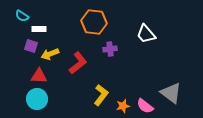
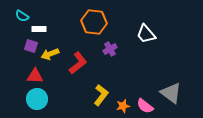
purple cross: rotated 24 degrees counterclockwise
red triangle: moved 4 px left
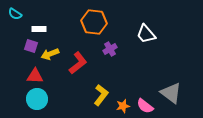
cyan semicircle: moved 7 px left, 2 px up
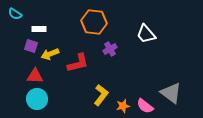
red L-shape: rotated 25 degrees clockwise
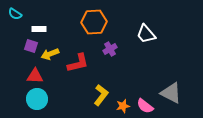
orange hexagon: rotated 10 degrees counterclockwise
gray triangle: rotated 10 degrees counterclockwise
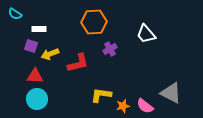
yellow L-shape: rotated 120 degrees counterclockwise
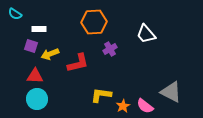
gray triangle: moved 1 px up
orange star: rotated 16 degrees counterclockwise
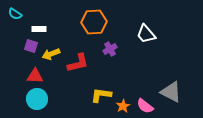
yellow arrow: moved 1 px right
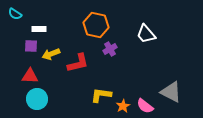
orange hexagon: moved 2 px right, 3 px down; rotated 15 degrees clockwise
purple square: rotated 16 degrees counterclockwise
red triangle: moved 5 px left
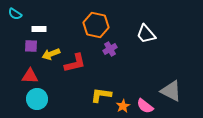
red L-shape: moved 3 px left
gray triangle: moved 1 px up
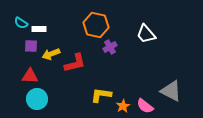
cyan semicircle: moved 6 px right, 9 px down
purple cross: moved 2 px up
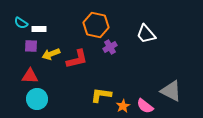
red L-shape: moved 2 px right, 4 px up
